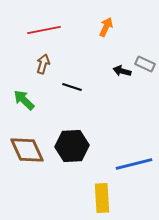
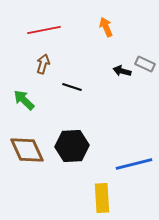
orange arrow: rotated 48 degrees counterclockwise
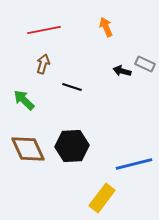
brown diamond: moved 1 px right, 1 px up
yellow rectangle: rotated 40 degrees clockwise
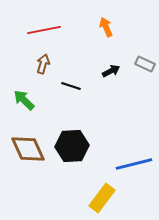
black arrow: moved 11 px left; rotated 138 degrees clockwise
black line: moved 1 px left, 1 px up
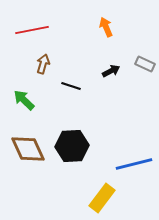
red line: moved 12 px left
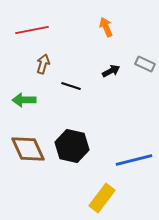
green arrow: rotated 45 degrees counterclockwise
black hexagon: rotated 16 degrees clockwise
blue line: moved 4 px up
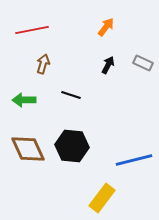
orange arrow: rotated 60 degrees clockwise
gray rectangle: moved 2 px left, 1 px up
black arrow: moved 3 px left, 6 px up; rotated 36 degrees counterclockwise
black line: moved 9 px down
black hexagon: rotated 8 degrees counterclockwise
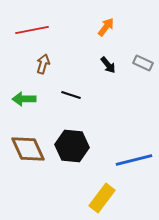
black arrow: rotated 114 degrees clockwise
green arrow: moved 1 px up
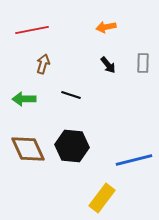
orange arrow: rotated 138 degrees counterclockwise
gray rectangle: rotated 66 degrees clockwise
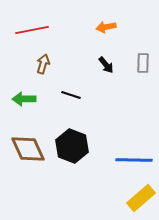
black arrow: moved 2 px left
black hexagon: rotated 16 degrees clockwise
blue line: rotated 15 degrees clockwise
yellow rectangle: moved 39 px right; rotated 12 degrees clockwise
